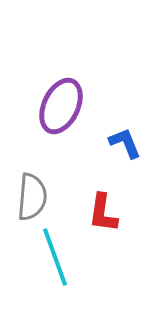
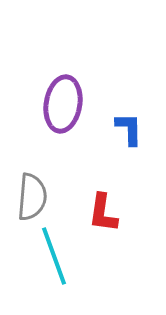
purple ellipse: moved 2 px right, 2 px up; rotated 16 degrees counterclockwise
blue L-shape: moved 4 px right, 14 px up; rotated 21 degrees clockwise
cyan line: moved 1 px left, 1 px up
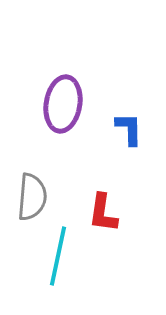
cyan line: moved 4 px right; rotated 32 degrees clockwise
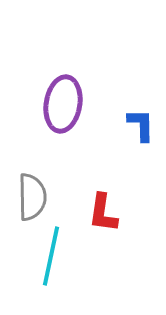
blue L-shape: moved 12 px right, 4 px up
gray semicircle: rotated 6 degrees counterclockwise
cyan line: moved 7 px left
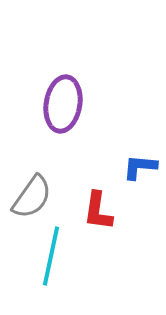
blue L-shape: moved 1 px left, 42 px down; rotated 84 degrees counterclockwise
gray semicircle: rotated 36 degrees clockwise
red L-shape: moved 5 px left, 2 px up
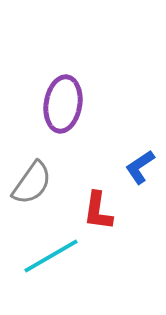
blue L-shape: rotated 39 degrees counterclockwise
gray semicircle: moved 14 px up
cyan line: rotated 48 degrees clockwise
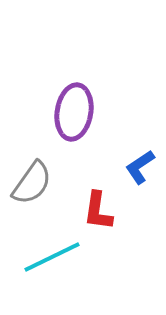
purple ellipse: moved 11 px right, 8 px down
cyan line: moved 1 px right, 1 px down; rotated 4 degrees clockwise
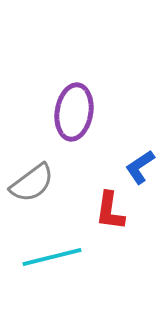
gray semicircle: rotated 18 degrees clockwise
red L-shape: moved 12 px right
cyan line: rotated 12 degrees clockwise
